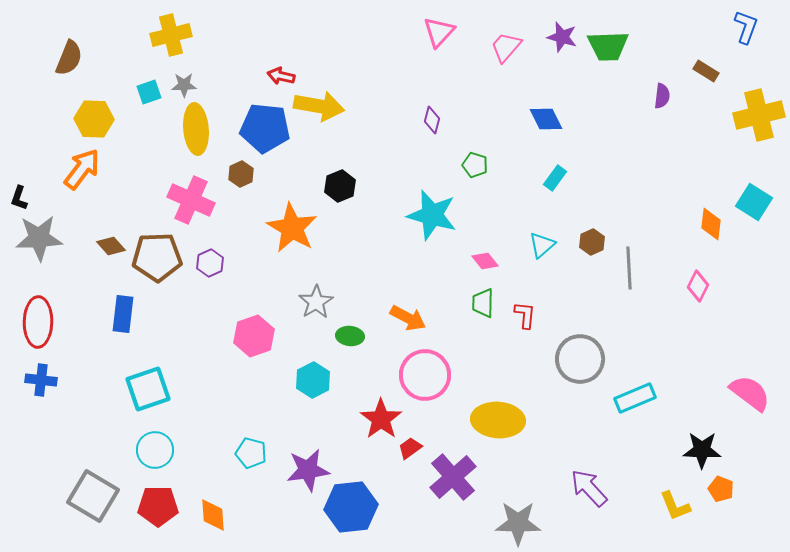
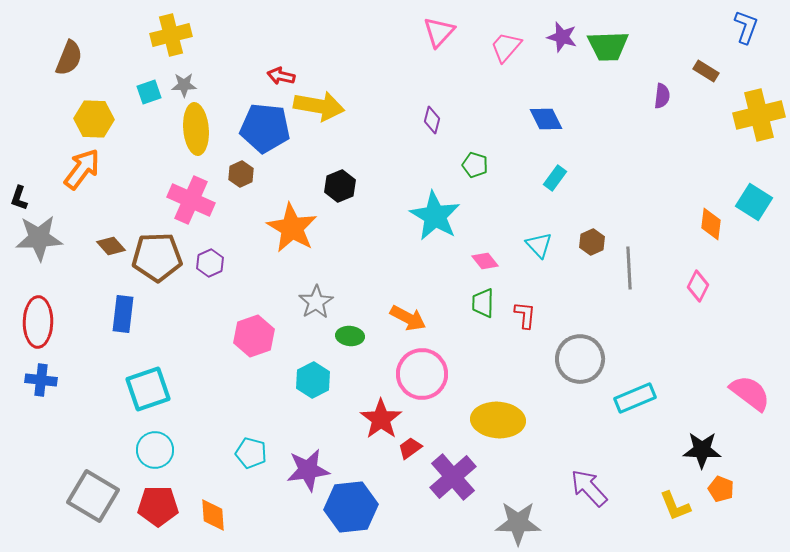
cyan star at (432, 215): moved 3 px right, 1 px down; rotated 15 degrees clockwise
cyan triangle at (542, 245): moved 3 px left; rotated 32 degrees counterclockwise
pink circle at (425, 375): moved 3 px left, 1 px up
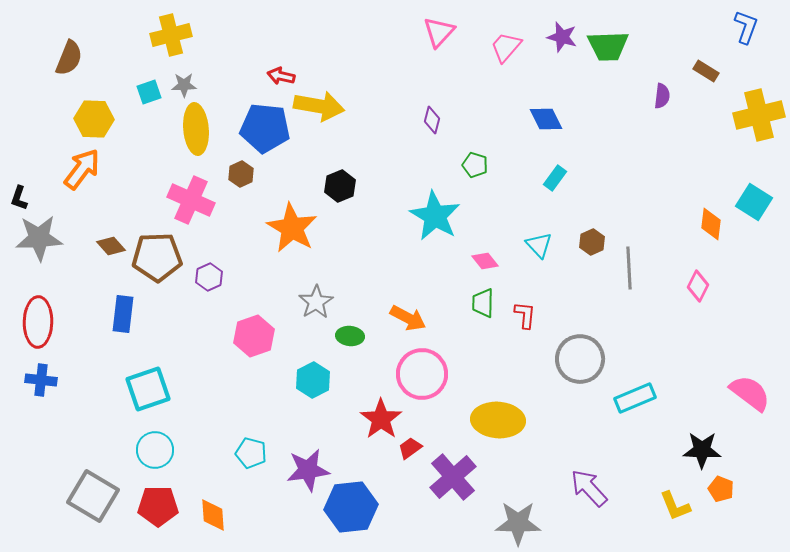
purple hexagon at (210, 263): moved 1 px left, 14 px down
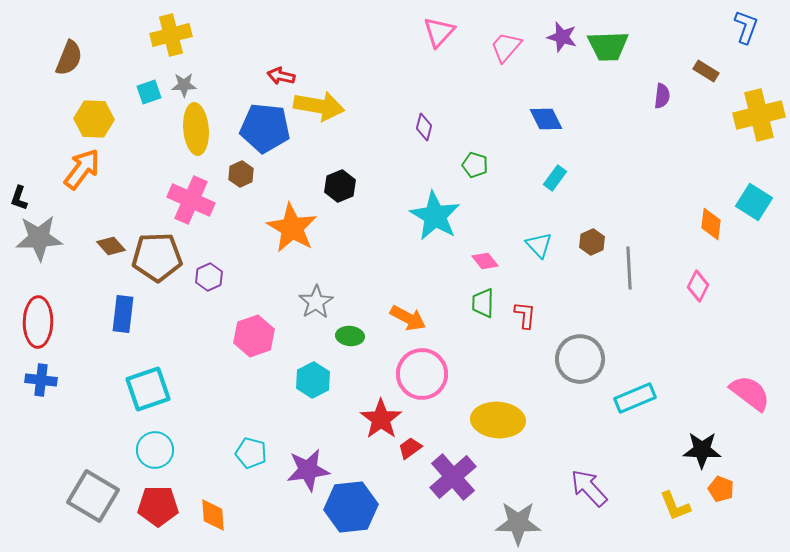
purple diamond at (432, 120): moved 8 px left, 7 px down
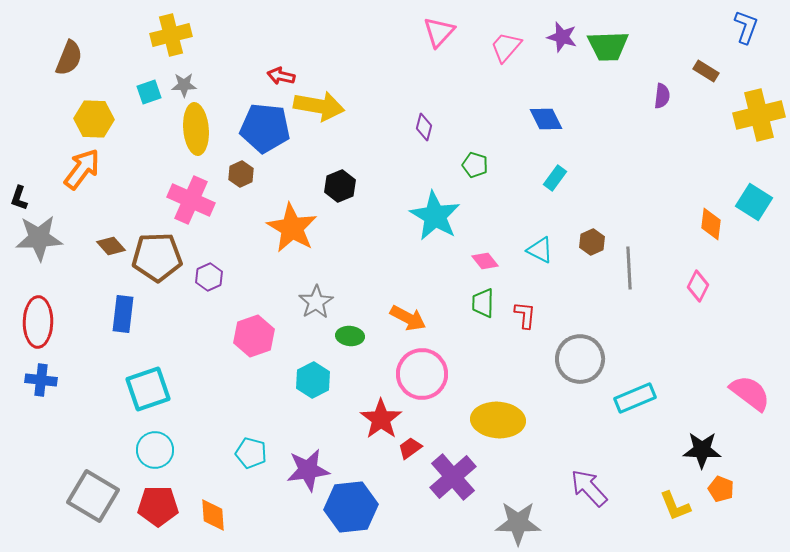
cyan triangle at (539, 245): moved 1 px right, 5 px down; rotated 20 degrees counterclockwise
